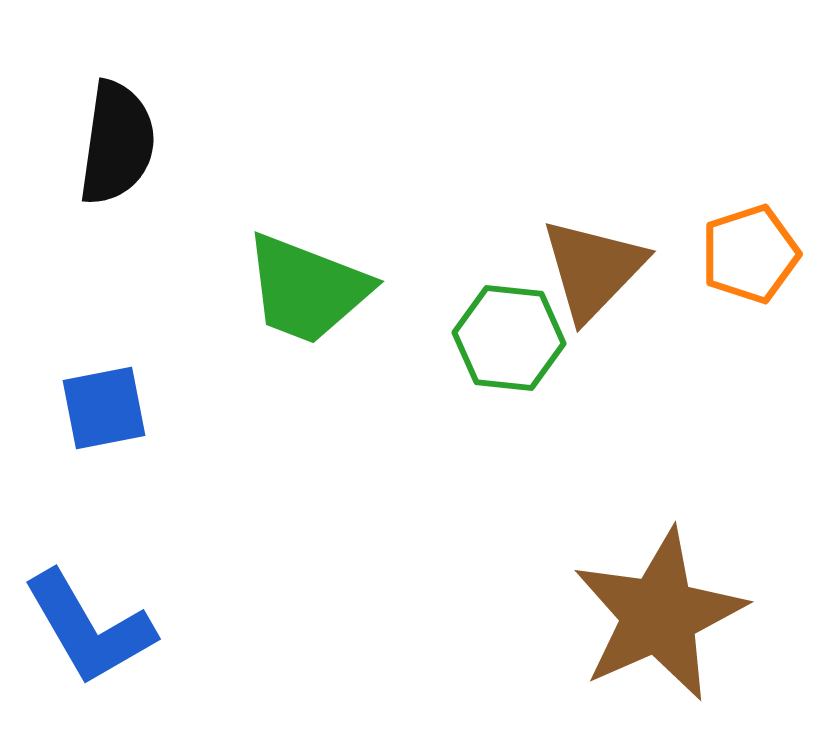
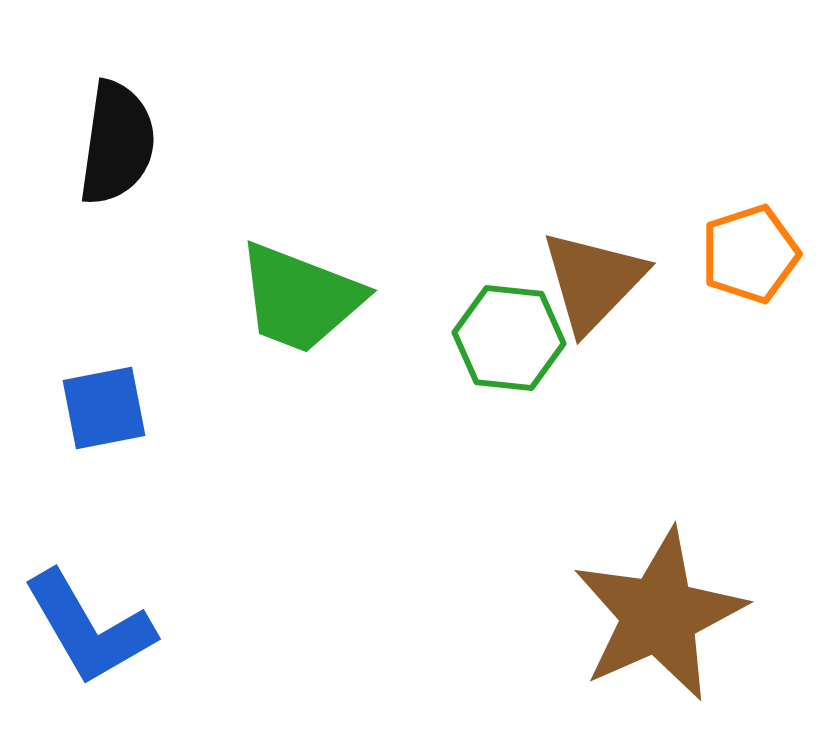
brown triangle: moved 12 px down
green trapezoid: moved 7 px left, 9 px down
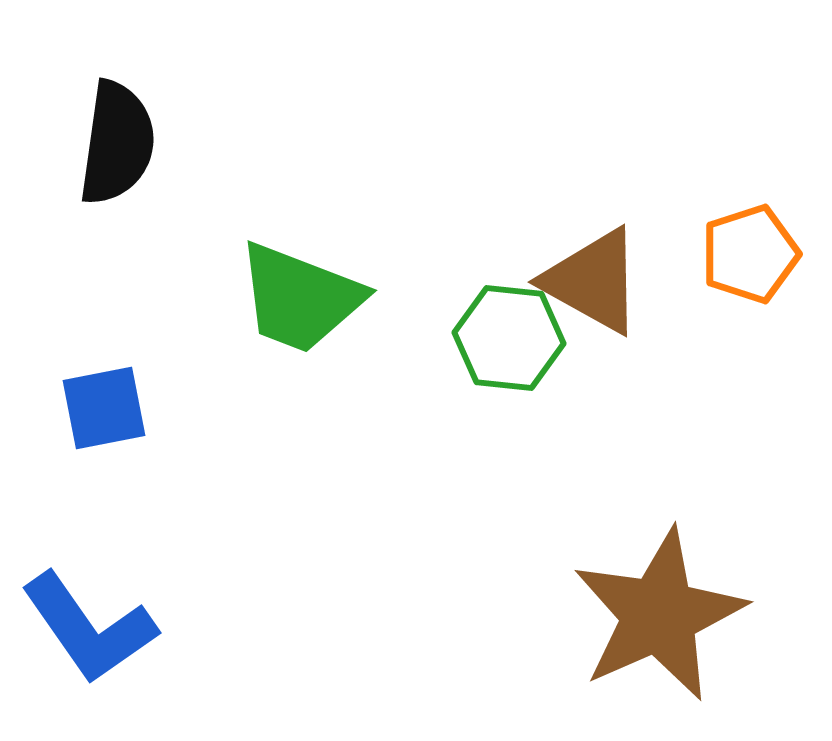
brown triangle: rotated 45 degrees counterclockwise
blue L-shape: rotated 5 degrees counterclockwise
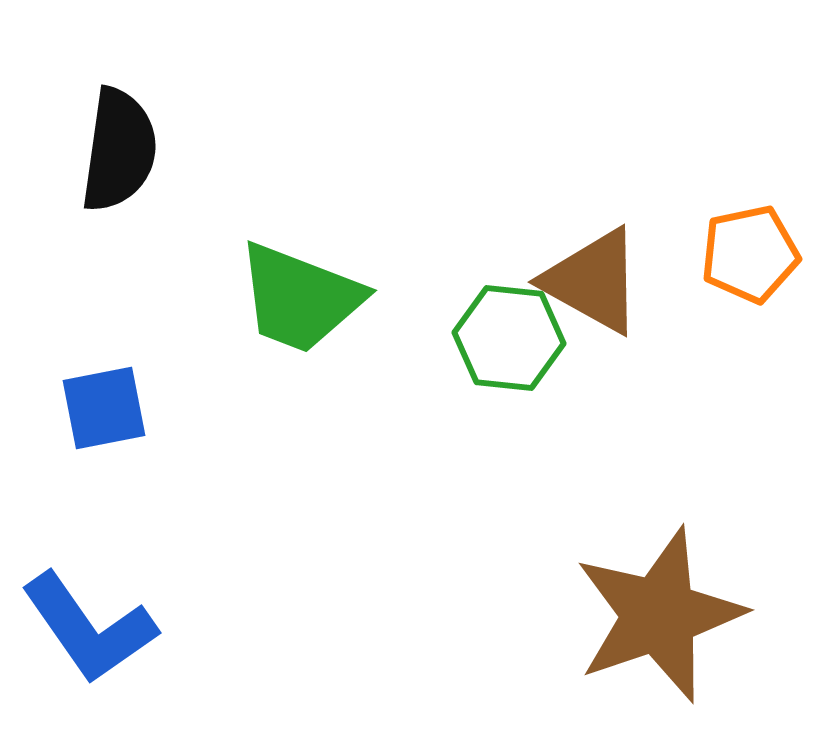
black semicircle: moved 2 px right, 7 px down
orange pentagon: rotated 6 degrees clockwise
brown star: rotated 5 degrees clockwise
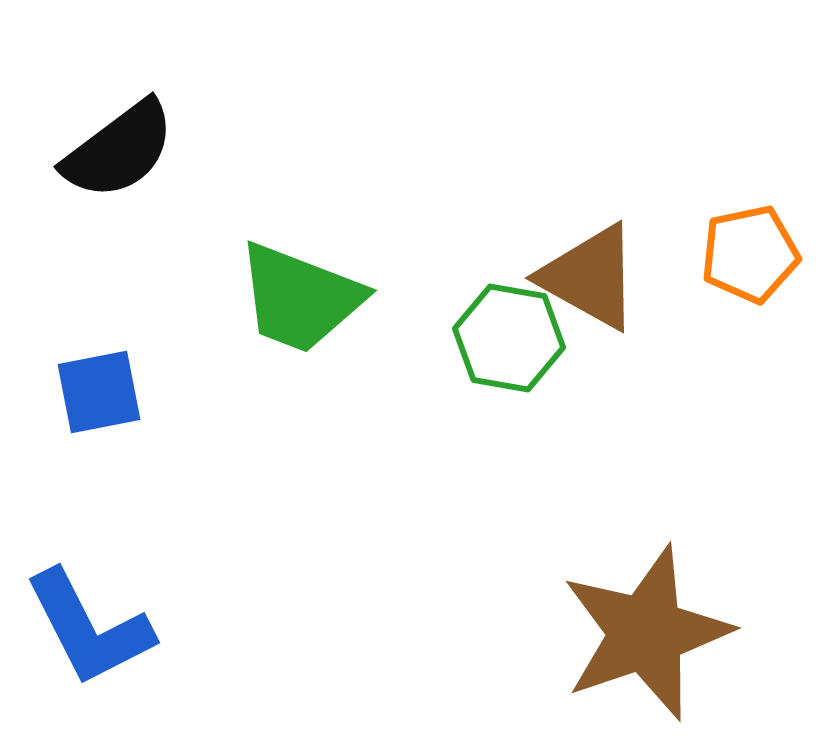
black semicircle: rotated 45 degrees clockwise
brown triangle: moved 3 px left, 4 px up
green hexagon: rotated 4 degrees clockwise
blue square: moved 5 px left, 16 px up
brown star: moved 13 px left, 18 px down
blue L-shape: rotated 8 degrees clockwise
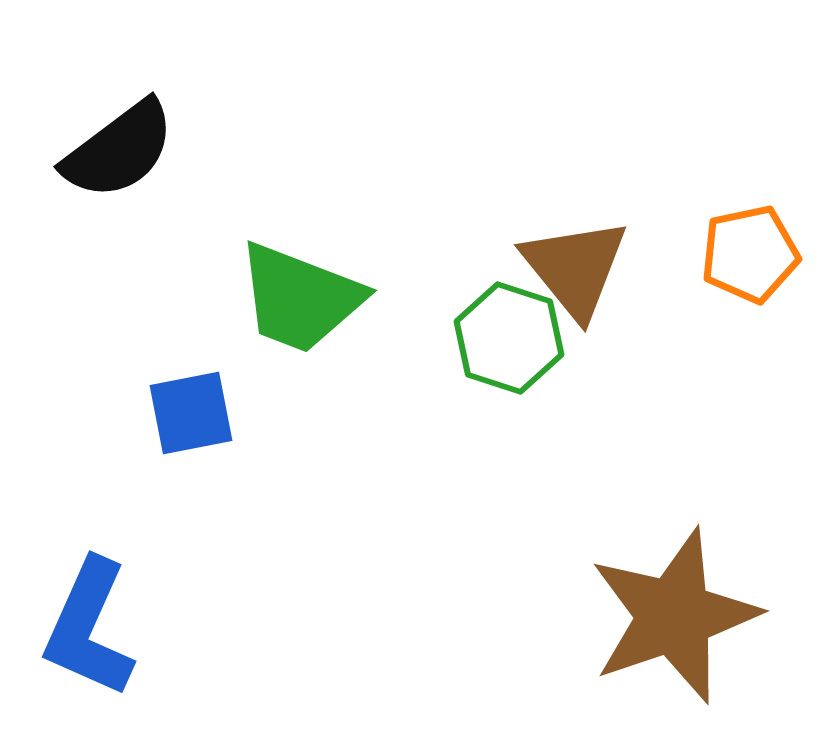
brown triangle: moved 15 px left, 9 px up; rotated 22 degrees clockwise
green hexagon: rotated 8 degrees clockwise
blue square: moved 92 px right, 21 px down
blue L-shape: rotated 51 degrees clockwise
brown star: moved 28 px right, 17 px up
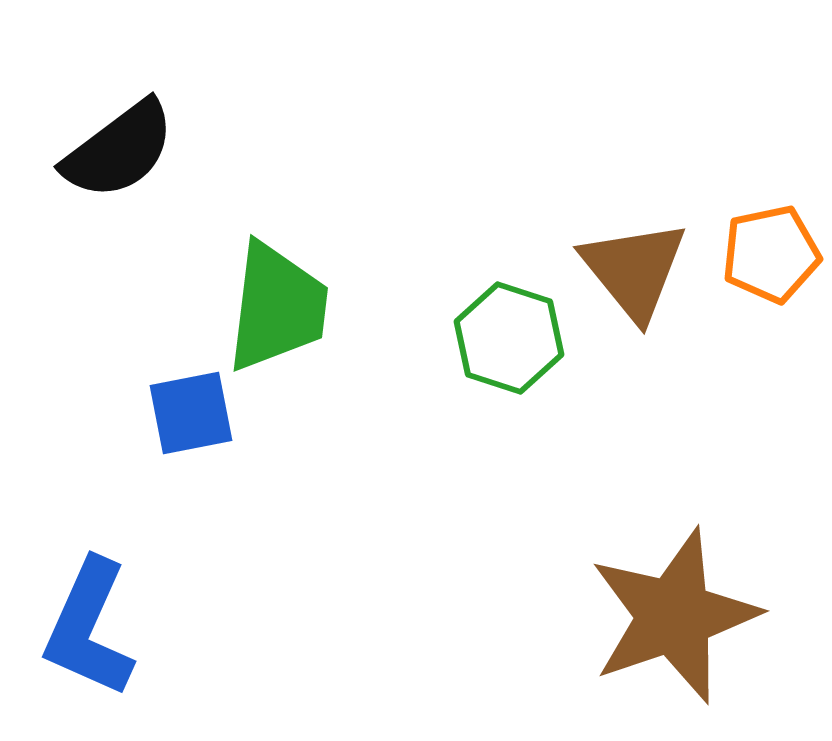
orange pentagon: moved 21 px right
brown triangle: moved 59 px right, 2 px down
green trapezoid: moved 23 px left, 9 px down; rotated 104 degrees counterclockwise
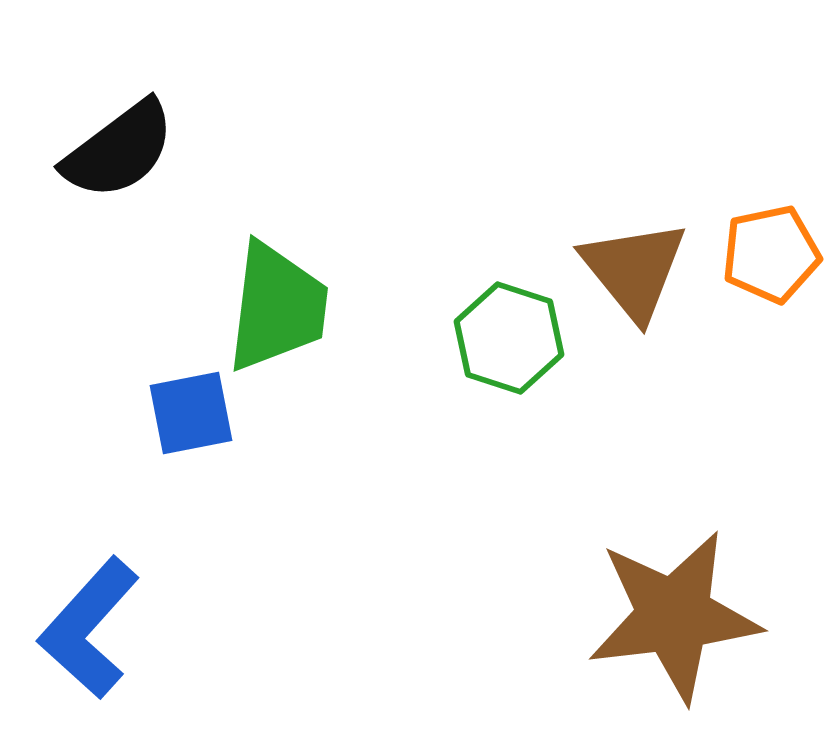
brown star: rotated 12 degrees clockwise
blue L-shape: rotated 18 degrees clockwise
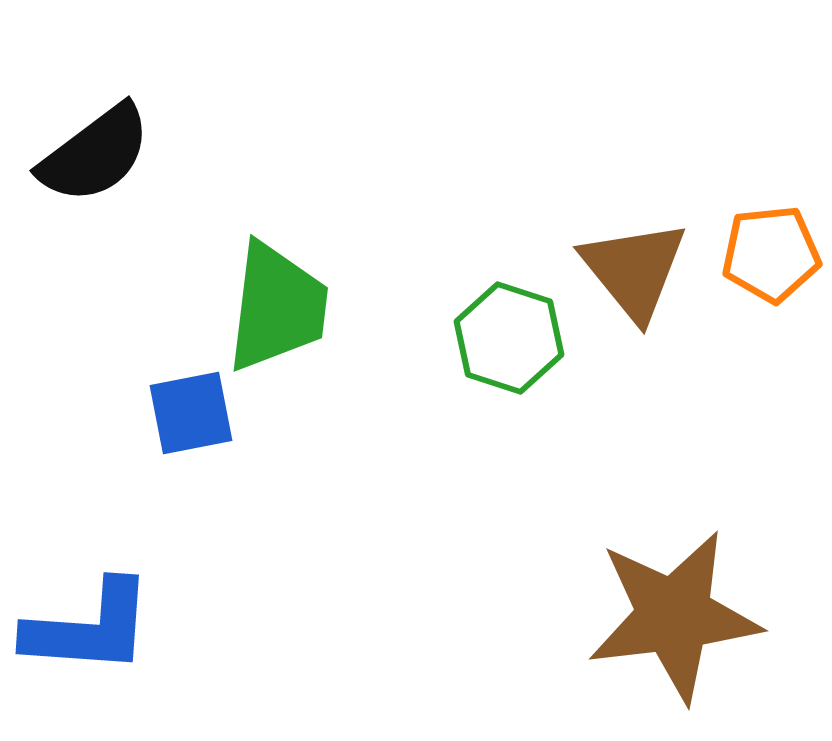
black semicircle: moved 24 px left, 4 px down
orange pentagon: rotated 6 degrees clockwise
blue L-shape: rotated 128 degrees counterclockwise
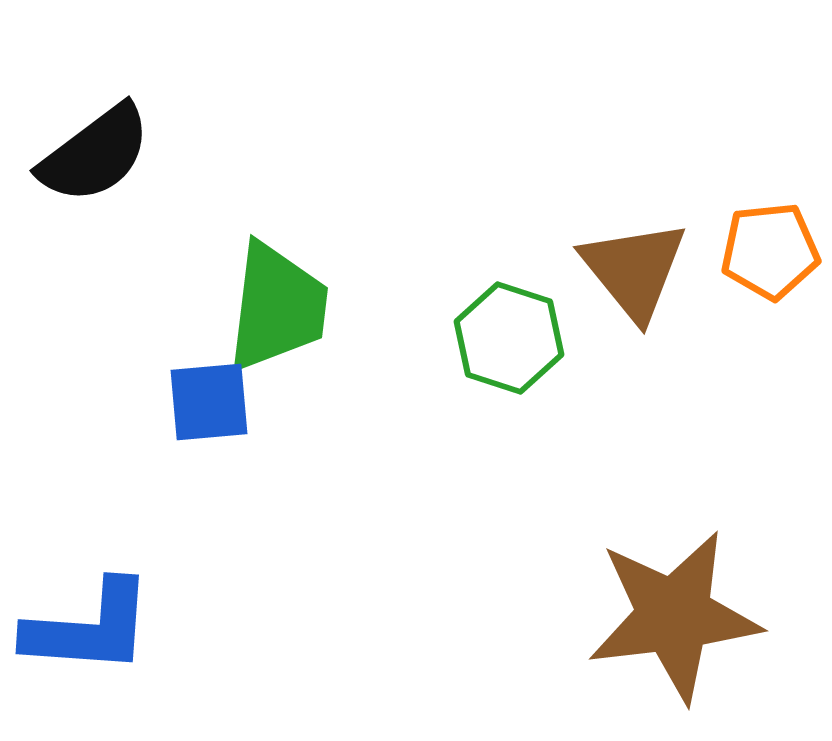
orange pentagon: moved 1 px left, 3 px up
blue square: moved 18 px right, 11 px up; rotated 6 degrees clockwise
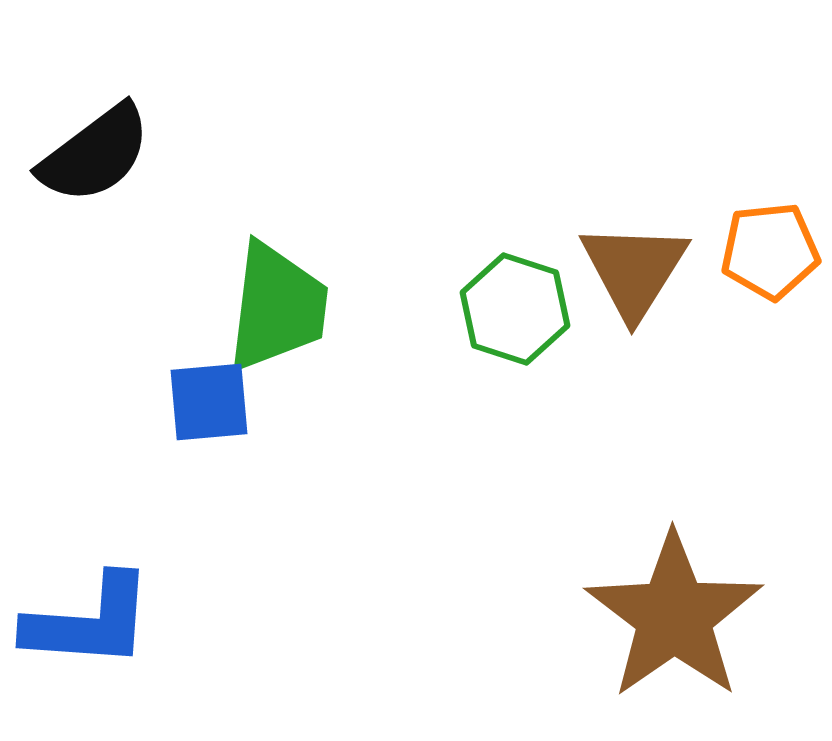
brown triangle: rotated 11 degrees clockwise
green hexagon: moved 6 px right, 29 px up
brown star: rotated 28 degrees counterclockwise
blue L-shape: moved 6 px up
